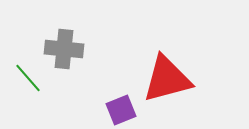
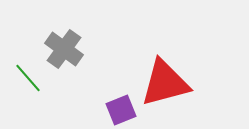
gray cross: rotated 30 degrees clockwise
red triangle: moved 2 px left, 4 px down
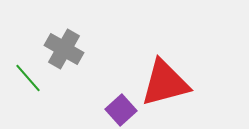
gray cross: rotated 6 degrees counterclockwise
purple square: rotated 20 degrees counterclockwise
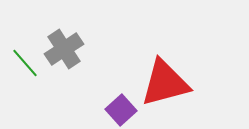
gray cross: rotated 27 degrees clockwise
green line: moved 3 px left, 15 px up
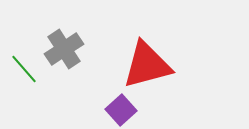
green line: moved 1 px left, 6 px down
red triangle: moved 18 px left, 18 px up
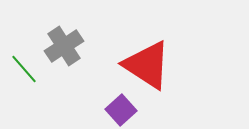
gray cross: moved 3 px up
red triangle: rotated 48 degrees clockwise
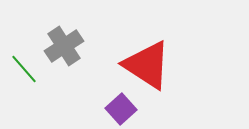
purple square: moved 1 px up
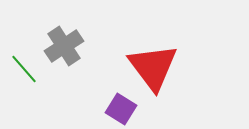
red triangle: moved 6 px right, 2 px down; rotated 20 degrees clockwise
purple square: rotated 16 degrees counterclockwise
